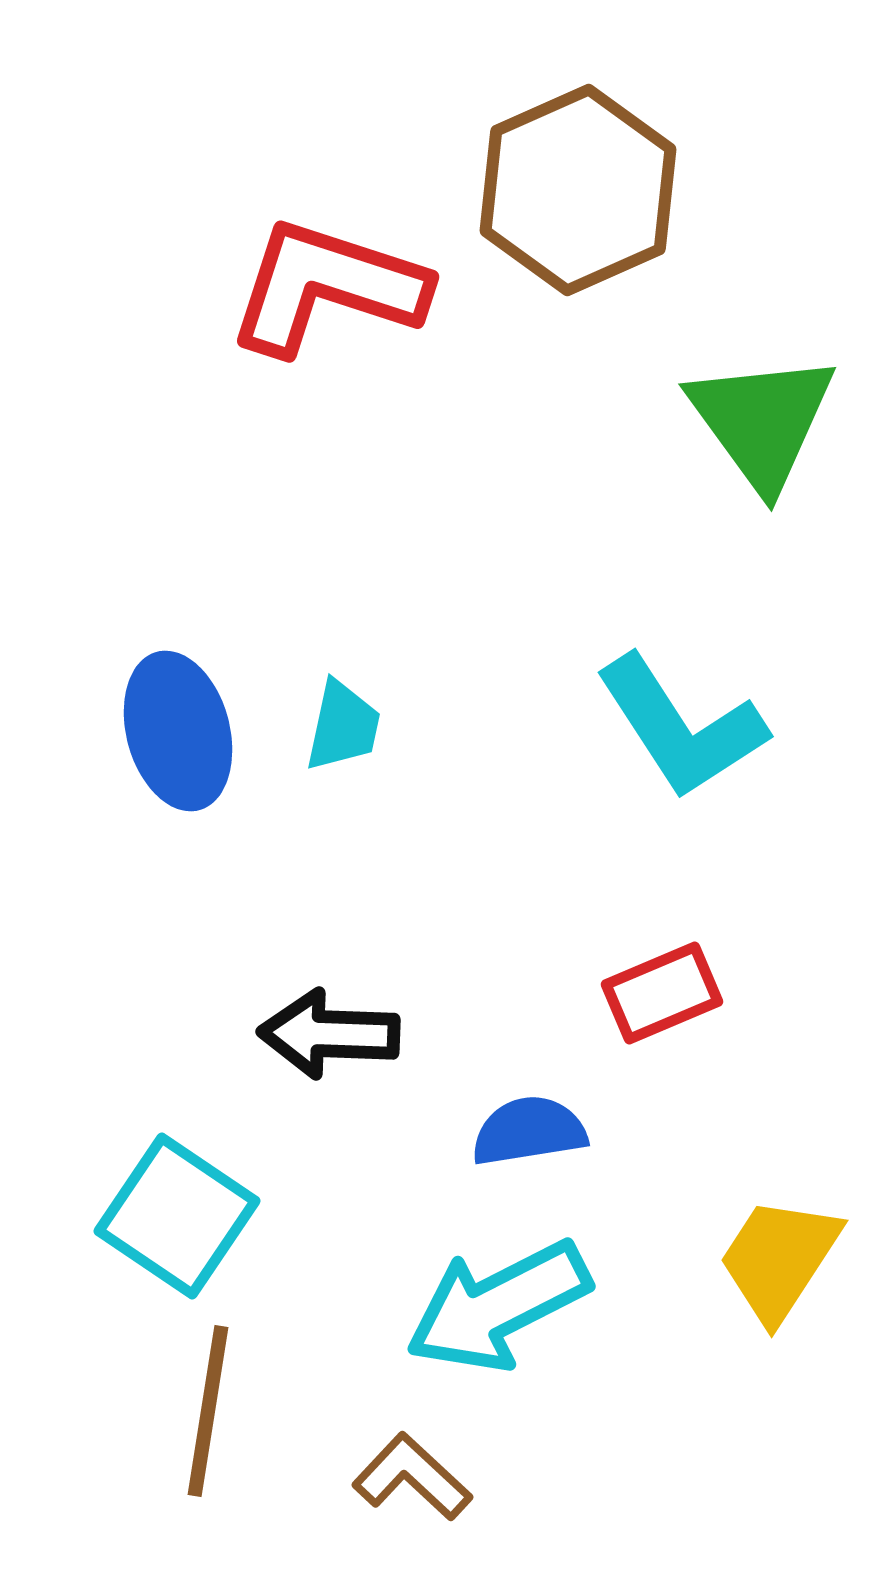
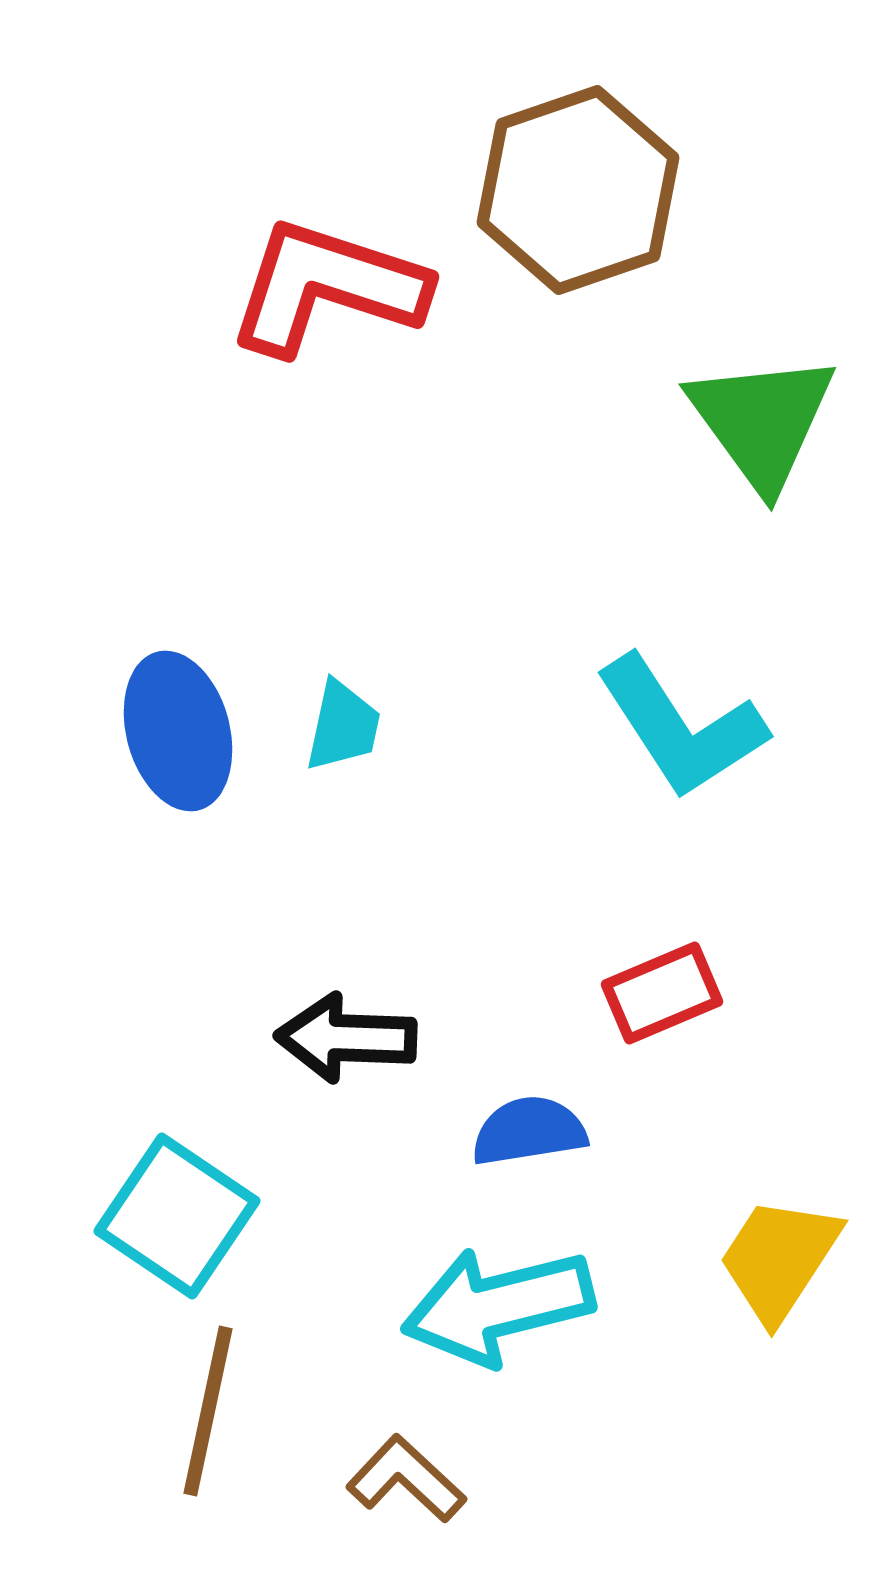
brown hexagon: rotated 5 degrees clockwise
black arrow: moved 17 px right, 4 px down
cyan arrow: rotated 13 degrees clockwise
brown line: rotated 3 degrees clockwise
brown L-shape: moved 6 px left, 2 px down
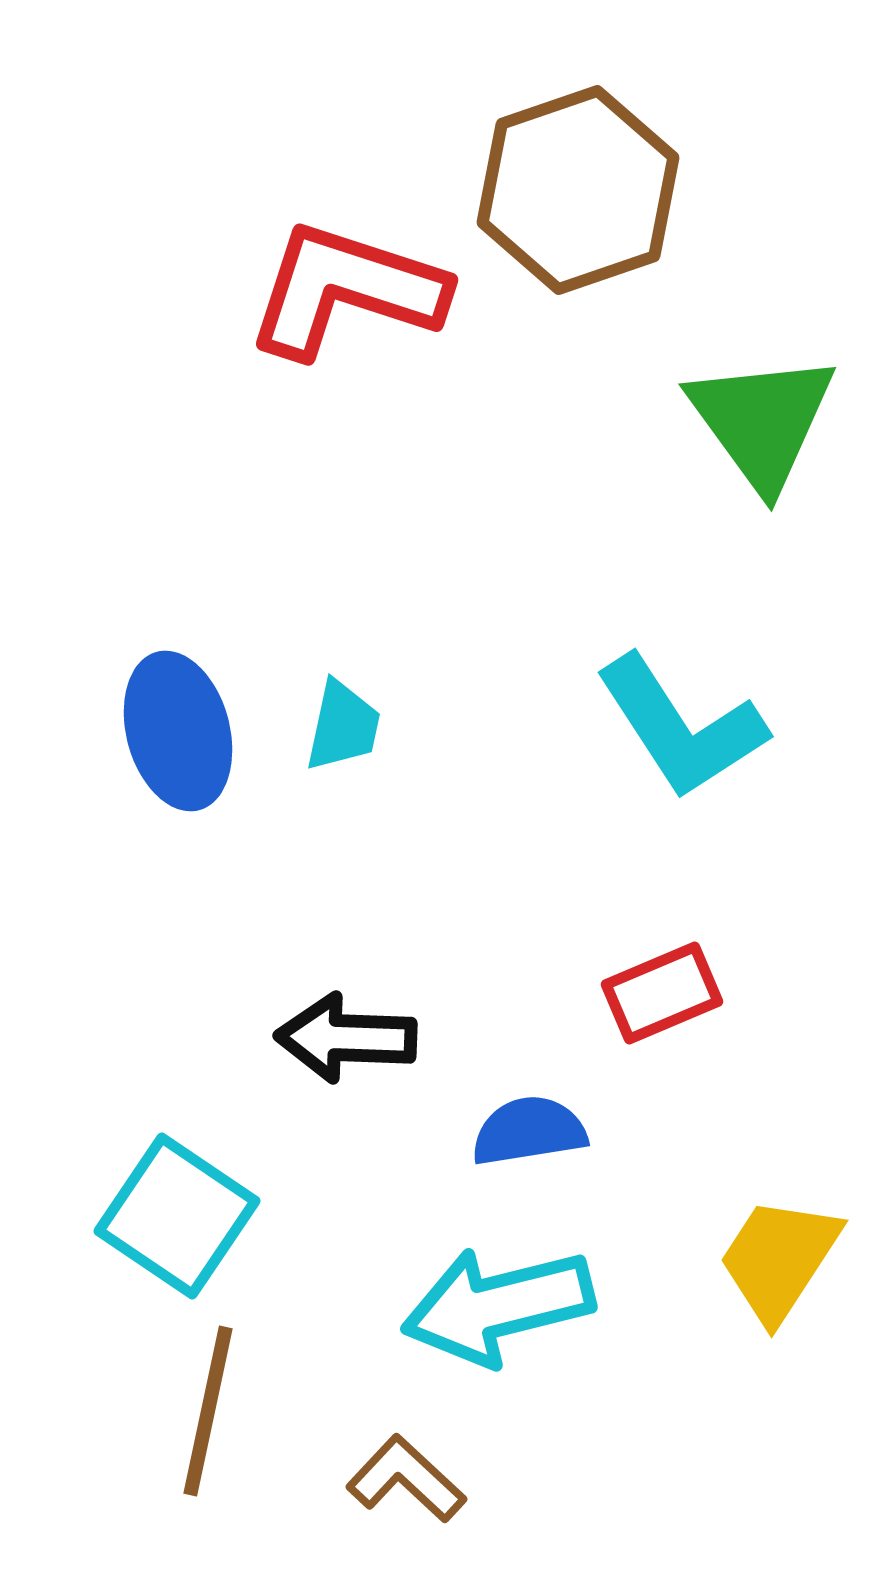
red L-shape: moved 19 px right, 3 px down
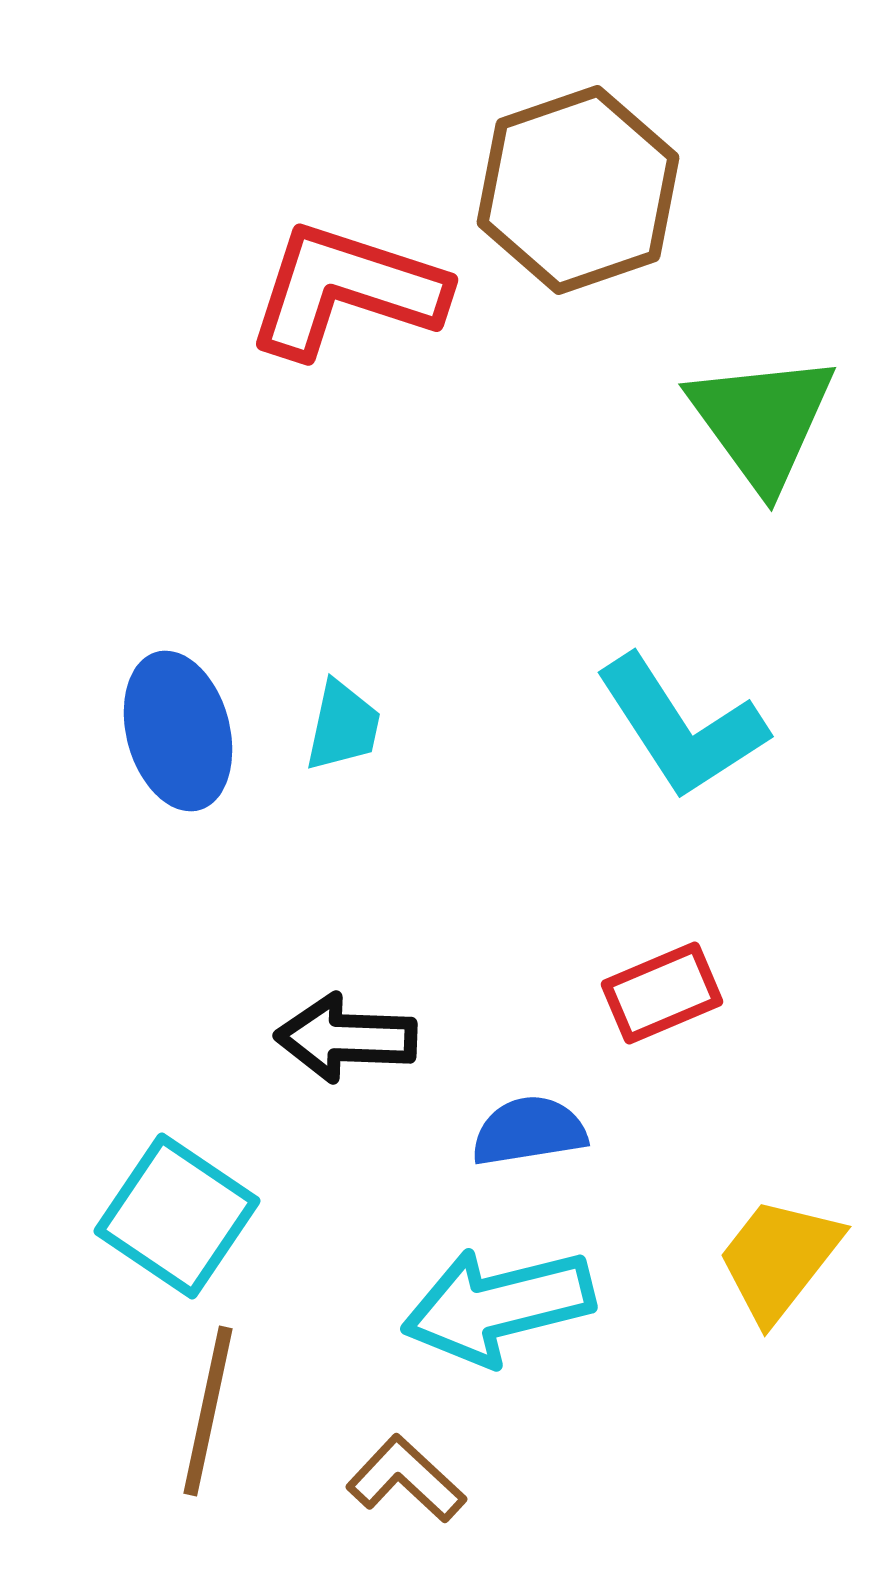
yellow trapezoid: rotated 5 degrees clockwise
